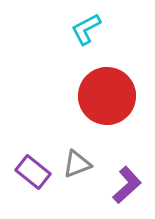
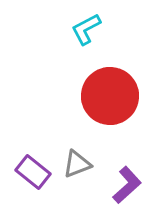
red circle: moved 3 px right
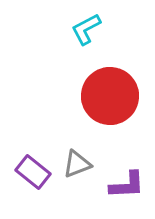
purple L-shape: rotated 39 degrees clockwise
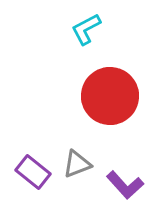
purple L-shape: moved 2 px left; rotated 51 degrees clockwise
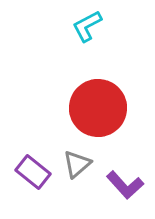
cyan L-shape: moved 1 px right, 3 px up
red circle: moved 12 px left, 12 px down
gray triangle: rotated 20 degrees counterclockwise
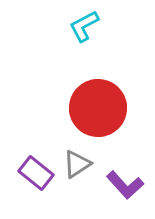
cyan L-shape: moved 3 px left
gray triangle: rotated 8 degrees clockwise
purple rectangle: moved 3 px right, 1 px down
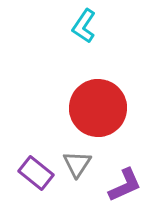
cyan L-shape: rotated 28 degrees counterclockwise
gray triangle: rotated 24 degrees counterclockwise
purple L-shape: rotated 72 degrees counterclockwise
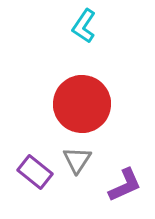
red circle: moved 16 px left, 4 px up
gray triangle: moved 4 px up
purple rectangle: moved 1 px left, 1 px up
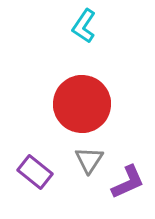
gray triangle: moved 12 px right
purple L-shape: moved 3 px right, 3 px up
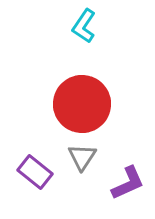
gray triangle: moved 7 px left, 3 px up
purple L-shape: moved 1 px down
